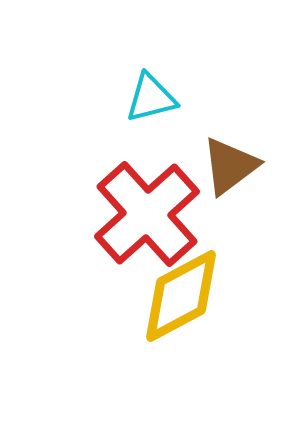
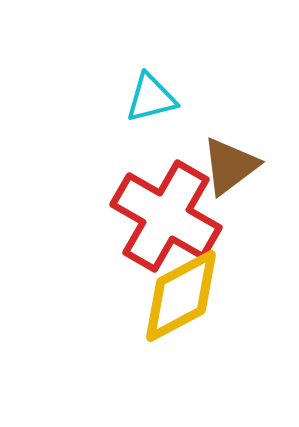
red cross: moved 19 px right, 2 px down; rotated 18 degrees counterclockwise
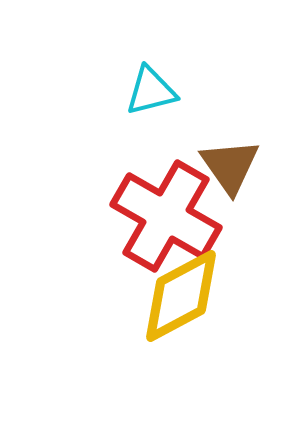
cyan triangle: moved 7 px up
brown triangle: rotated 28 degrees counterclockwise
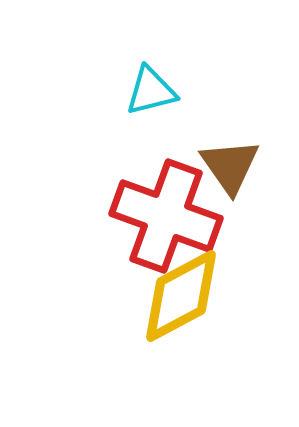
red cross: rotated 10 degrees counterclockwise
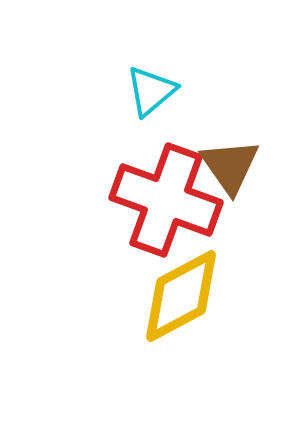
cyan triangle: rotated 26 degrees counterclockwise
red cross: moved 16 px up
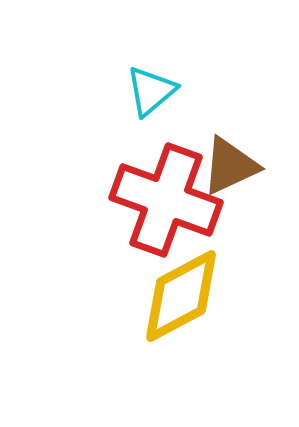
brown triangle: rotated 40 degrees clockwise
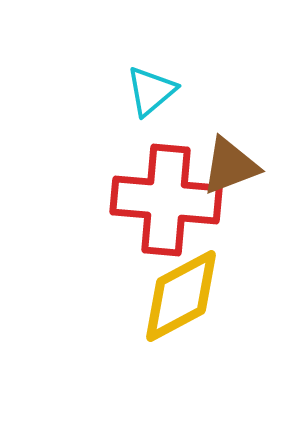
brown triangle: rotated 4 degrees clockwise
red cross: rotated 15 degrees counterclockwise
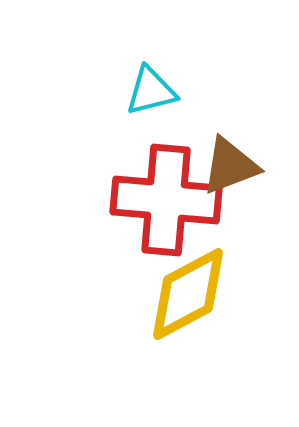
cyan triangle: rotated 26 degrees clockwise
yellow diamond: moved 7 px right, 2 px up
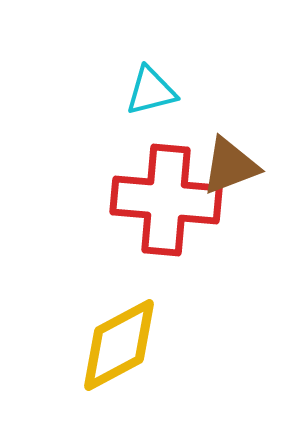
yellow diamond: moved 69 px left, 51 px down
